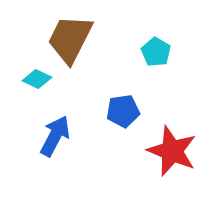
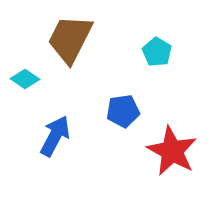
cyan pentagon: moved 1 px right
cyan diamond: moved 12 px left; rotated 8 degrees clockwise
red star: rotated 6 degrees clockwise
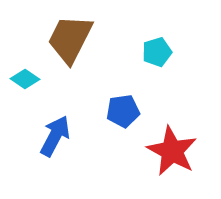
cyan pentagon: rotated 24 degrees clockwise
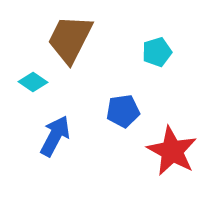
cyan diamond: moved 8 px right, 3 px down
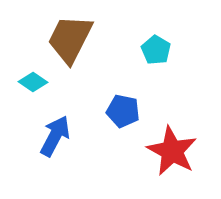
cyan pentagon: moved 1 px left, 2 px up; rotated 24 degrees counterclockwise
blue pentagon: rotated 20 degrees clockwise
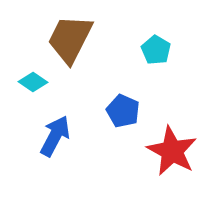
blue pentagon: rotated 12 degrees clockwise
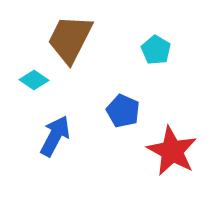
cyan diamond: moved 1 px right, 2 px up
